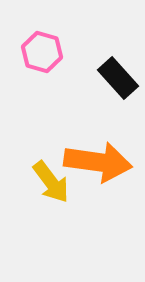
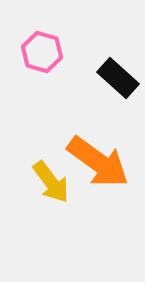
black rectangle: rotated 6 degrees counterclockwise
orange arrow: rotated 28 degrees clockwise
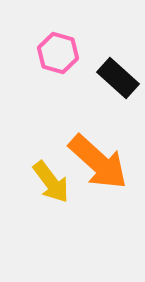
pink hexagon: moved 16 px right, 1 px down
orange arrow: rotated 6 degrees clockwise
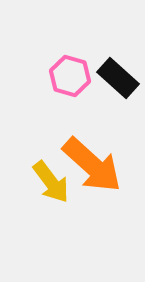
pink hexagon: moved 12 px right, 23 px down
orange arrow: moved 6 px left, 3 px down
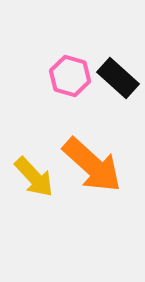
yellow arrow: moved 17 px left, 5 px up; rotated 6 degrees counterclockwise
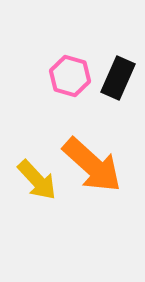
black rectangle: rotated 72 degrees clockwise
yellow arrow: moved 3 px right, 3 px down
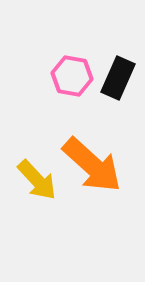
pink hexagon: moved 2 px right; rotated 6 degrees counterclockwise
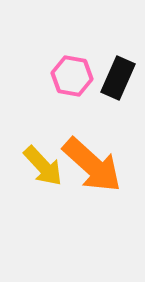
yellow arrow: moved 6 px right, 14 px up
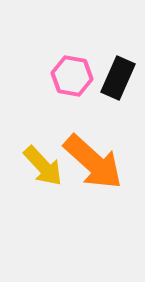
orange arrow: moved 1 px right, 3 px up
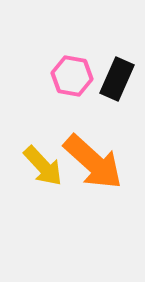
black rectangle: moved 1 px left, 1 px down
